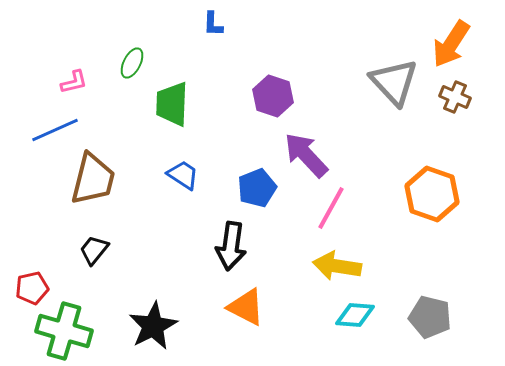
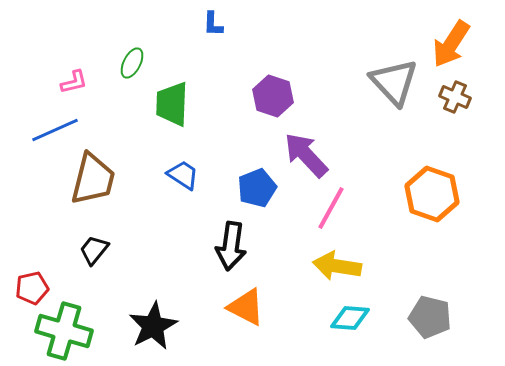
cyan diamond: moved 5 px left, 3 px down
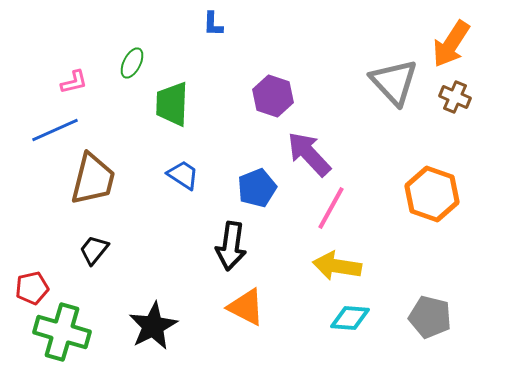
purple arrow: moved 3 px right, 1 px up
green cross: moved 2 px left, 1 px down
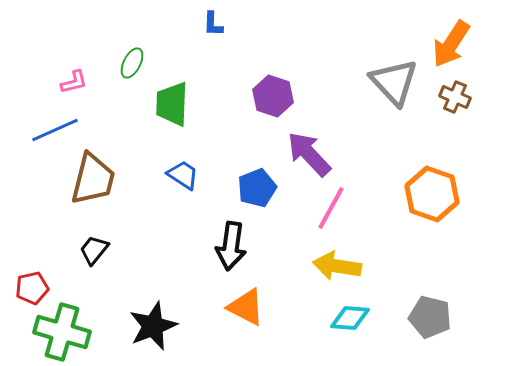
black star: rotated 6 degrees clockwise
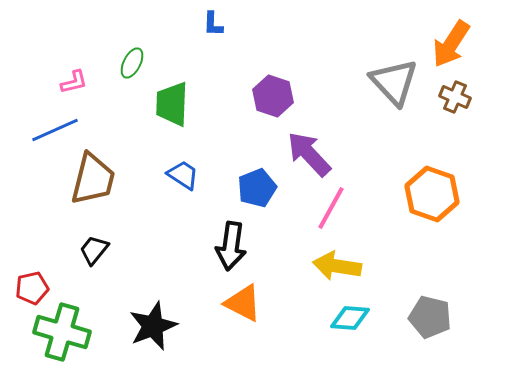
orange triangle: moved 3 px left, 4 px up
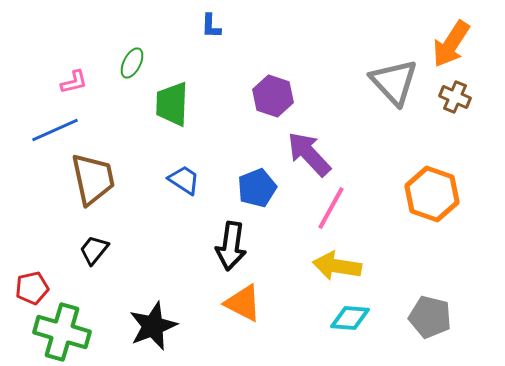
blue L-shape: moved 2 px left, 2 px down
blue trapezoid: moved 1 px right, 5 px down
brown trapezoid: rotated 26 degrees counterclockwise
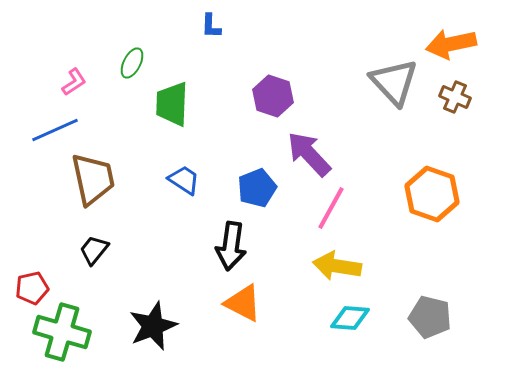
orange arrow: rotated 45 degrees clockwise
pink L-shape: rotated 20 degrees counterclockwise
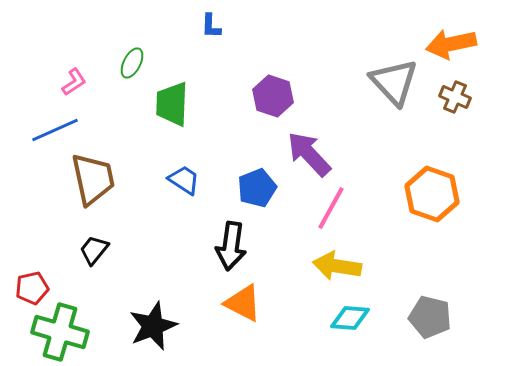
green cross: moved 2 px left
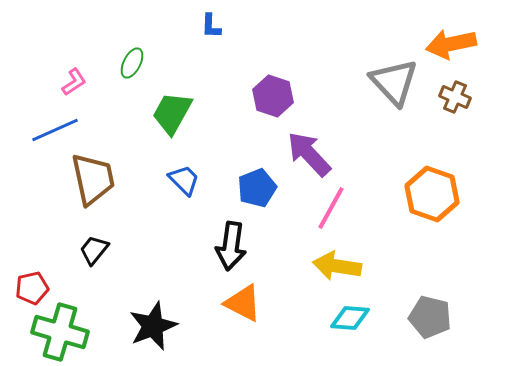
green trapezoid: moved 9 px down; rotated 27 degrees clockwise
blue trapezoid: rotated 12 degrees clockwise
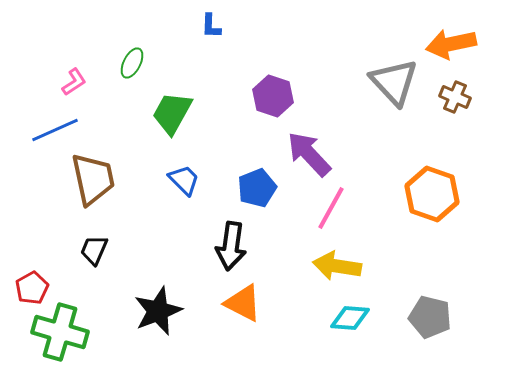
black trapezoid: rotated 16 degrees counterclockwise
red pentagon: rotated 16 degrees counterclockwise
black star: moved 5 px right, 15 px up
